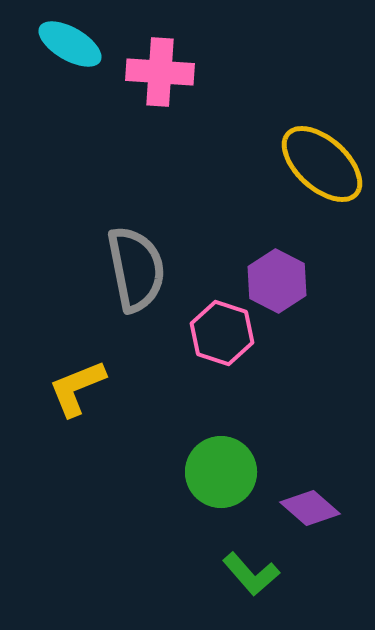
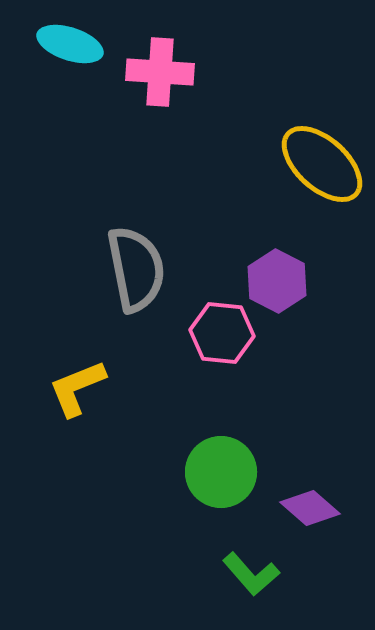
cyan ellipse: rotated 12 degrees counterclockwise
pink hexagon: rotated 12 degrees counterclockwise
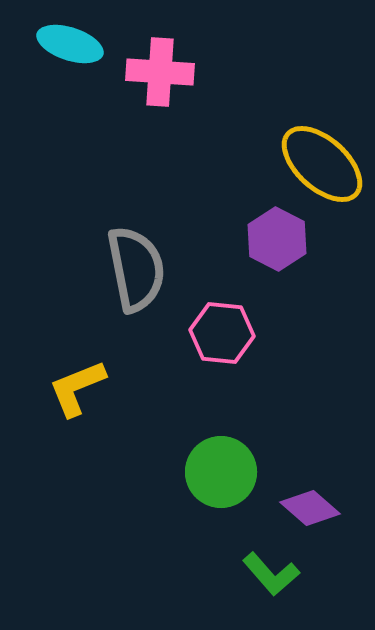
purple hexagon: moved 42 px up
green L-shape: moved 20 px right
